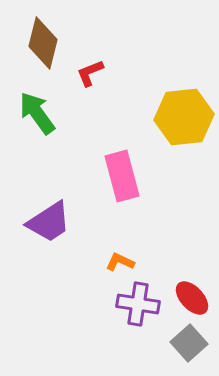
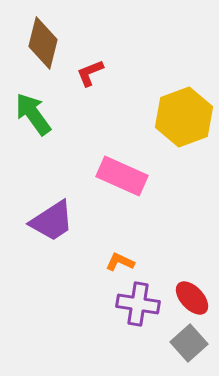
green arrow: moved 4 px left, 1 px down
yellow hexagon: rotated 14 degrees counterclockwise
pink rectangle: rotated 51 degrees counterclockwise
purple trapezoid: moved 3 px right, 1 px up
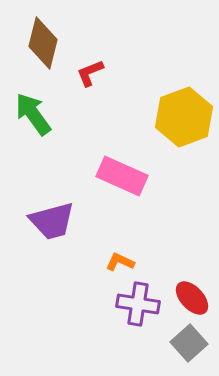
purple trapezoid: rotated 18 degrees clockwise
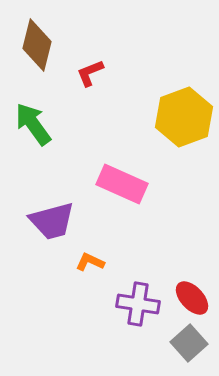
brown diamond: moved 6 px left, 2 px down
green arrow: moved 10 px down
pink rectangle: moved 8 px down
orange L-shape: moved 30 px left
